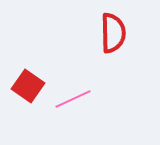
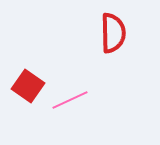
pink line: moved 3 px left, 1 px down
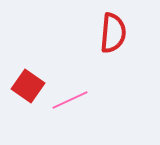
red semicircle: rotated 6 degrees clockwise
